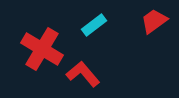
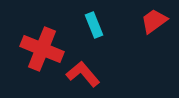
cyan rectangle: rotated 75 degrees counterclockwise
red cross: rotated 9 degrees counterclockwise
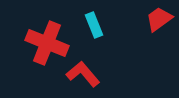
red trapezoid: moved 5 px right, 2 px up
red cross: moved 5 px right, 6 px up
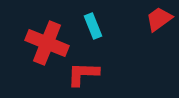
cyan rectangle: moved 1 px left, 1 px down
red L-shape: rotated 48 degrees counterclockwise
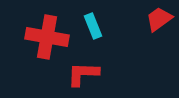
red cross: moved 6 px up; rotated 12 degrees counterclockwise
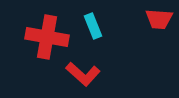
red trapezoid: rotated 140 degrees counterclockwise
red L-shape: rotated 140 degrees counterclockwise
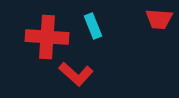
red cross: rotated 6 degrees counterclockwise
red L-shape: moved 7 px left
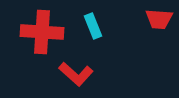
red cross: moved 5 px left, 5 px up
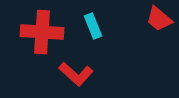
red trapezoid: rotated 36 degrees clockwise
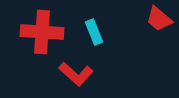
cyan rectangle: moved 1 px right, 6 px down
